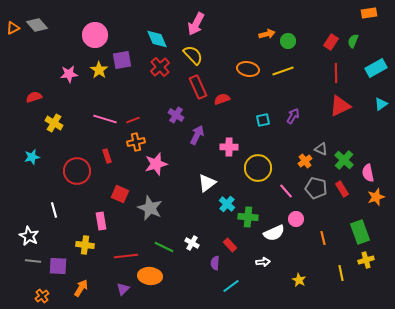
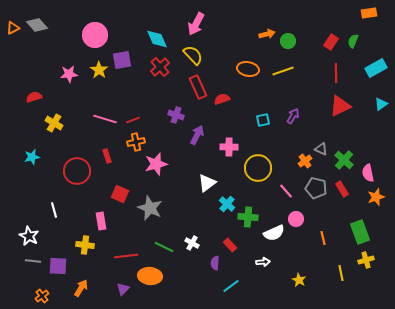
purple cross at (176, 115): rotated 14 degrees counterclockwise
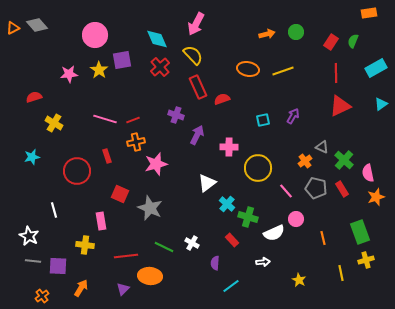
green circle at (288, 41): moved 8 px right, 9 px up
gray triangle at (321, 149): moved 1 px right, 2 px up
green cross at (248, 217): rotated 12 degrees clockwise
red rectangle at (230, 245): moved 2 px right, 5 px up
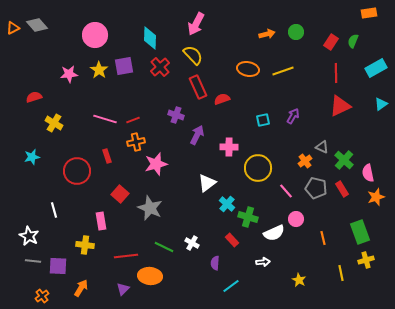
cyan diamond at (157, 39): moved 7 px left, 1 px up; rotated 25 degrees clockwise
purple square at (122, 60): moved 2 px right, 6 px down
red square at (120, 194): rotated 18 degrees clockwise
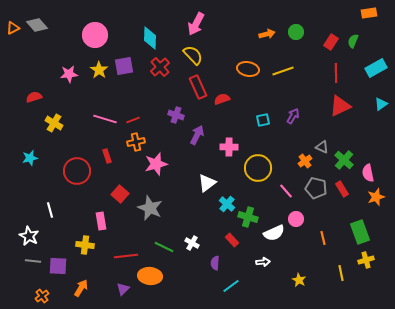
cyan star at (32, 157): moved 2 px left, 1 px down
white line at (54, 210): moved 4 px left
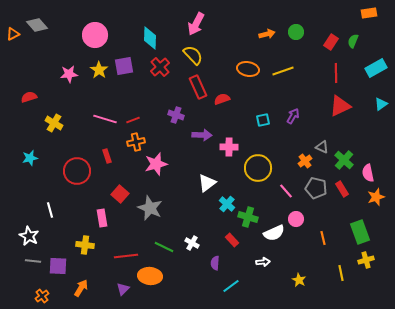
orange triangle at (13, 28): moved 6 px down
red semicircle at (34, 97): moved 5 px left
purple arrow at (197, 135): moved 5 px right; rotated 66 degrees clockwise
pink rectangle at (101, 221): moved 1 px right, 3 px up
